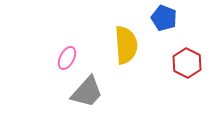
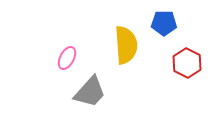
blue pentagon: moved 5 px down; rotated 20 degrees counterclockwise
gray trapezoid: moved 3 px right
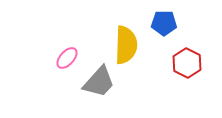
yellow semicircle: rotated 6 degrees clockwise
pink ellipse: rotated 15 degrees clockwise
gray trapezoid: moved 9 px right, 10 px up
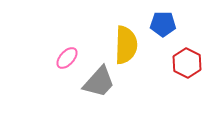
blue pentagon: moved 1 px left, 1 px down
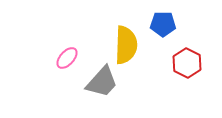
gray trapezoid: moved 3 px right
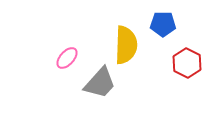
gray trapezoid: moved 2 px left, 1 px down
